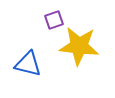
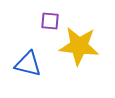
purple square: moved 4 px left, 1 px down; rotated 24 degrees clockwise
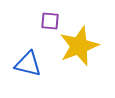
yellow star: rotated 27 degrees counterclockwise
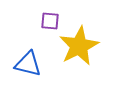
yellow star: rotated 6 degrees counterclockwise
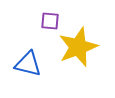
yellow star: moved 1 px left, 1 px down; rotated 6 degrees clockwise
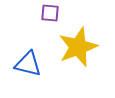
purple square: moved 8 px up
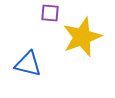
yellow star: moved 4 px right, 10 px up
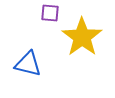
yellow star: rotated 15 degrees counterclockwise
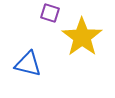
purple square: rotated 12 degrees clockwise
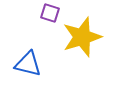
yellow star: rotated 18 degrees clockwise
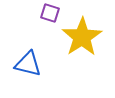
yellow star: rotated 15 degrees counterclockwise
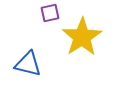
purple square: rotated 30 degrees counterclockwise
